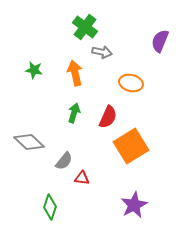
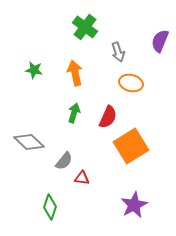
gray arrow: moved 16 px right; rotated 60 degrees clockwise
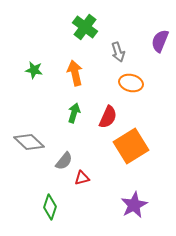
red triangle: rotated 21 degrees counterclockwise
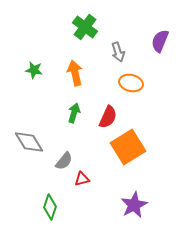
gray diamond: rotated 16 degrees clockwise
orange square: moved 3 px left, 1 px down
red triangle: moved 1 px down
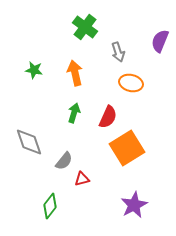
gray diamond: rotated 12 degrees clockwise
orange square: moved 1 px left, 1 px down
green diamond: moved 1 px up; rotated 20 degrees clockwise
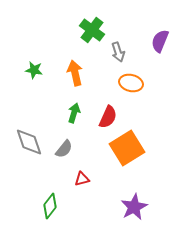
green cross: moved 7 px right, 3 px down
gray semicircle: moved 12 px up
purple star: moved 2 px down
